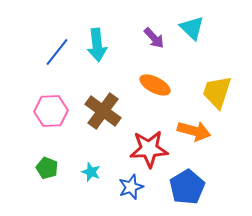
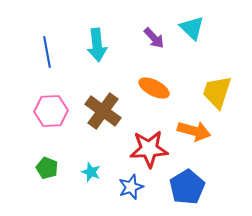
blue line: moved 10 px left; rotated 48 degrees counterclockwise
orange ellipse: moved 1 px left, 3 px down
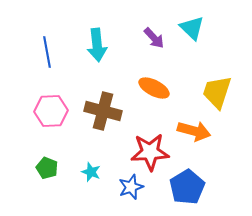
brown cross: rotated 21 degrees counterclockwise
red star: moved 1 px right, 3 px down
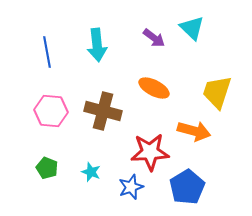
purple arrow: rotated 10 degrees counterclockwise
pink hexagon: rotated 8 degrees clockwise
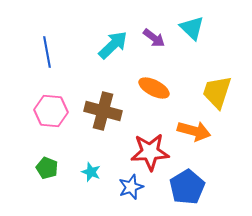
cyan arrow: moved 16 px right; rotated 128 degrees counterclockwise
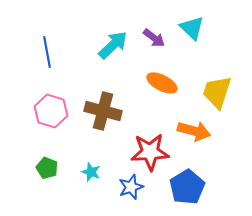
orange ellipse: moved 8 px right, 5 px up
pink hexagon: rotated 12 degrees clockwise
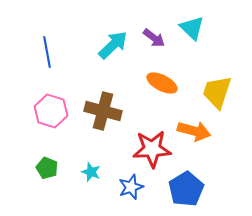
red star: moved 2 px right, 3 px up
blue pentagon: moved 1 px left, 2 px down
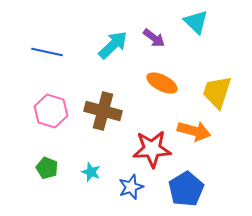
cyan triangle: moved 4 px right, 6 px up
blue line: rotated 68 degrees counterclockwise
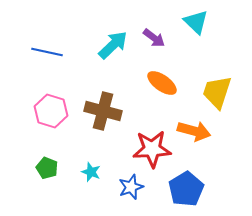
orange ellipse: rotated 8 degrees clockwise
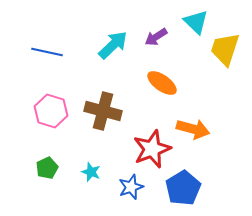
purple arrow: moved 2 px right, 1 px up; rotated 110 degrees clockwise
yellow trapezoid: moved 8 px right, 43 px up
orange arrow: moved 1 px left, 2 px up
red star: rotated 18 degrees counterclockwise
green pentagon: rotated 25 degrees clockwise
blue pentagon: moved 3 px left, 1 px up
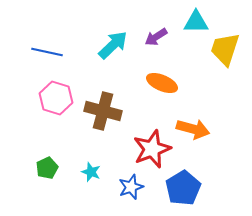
cyan triangle: rotated 44 degrees counterclockwise
orange ellipse: rotated 12 degrees counterclockwise
pink hexagon: moved 5 px right, 13 px up
